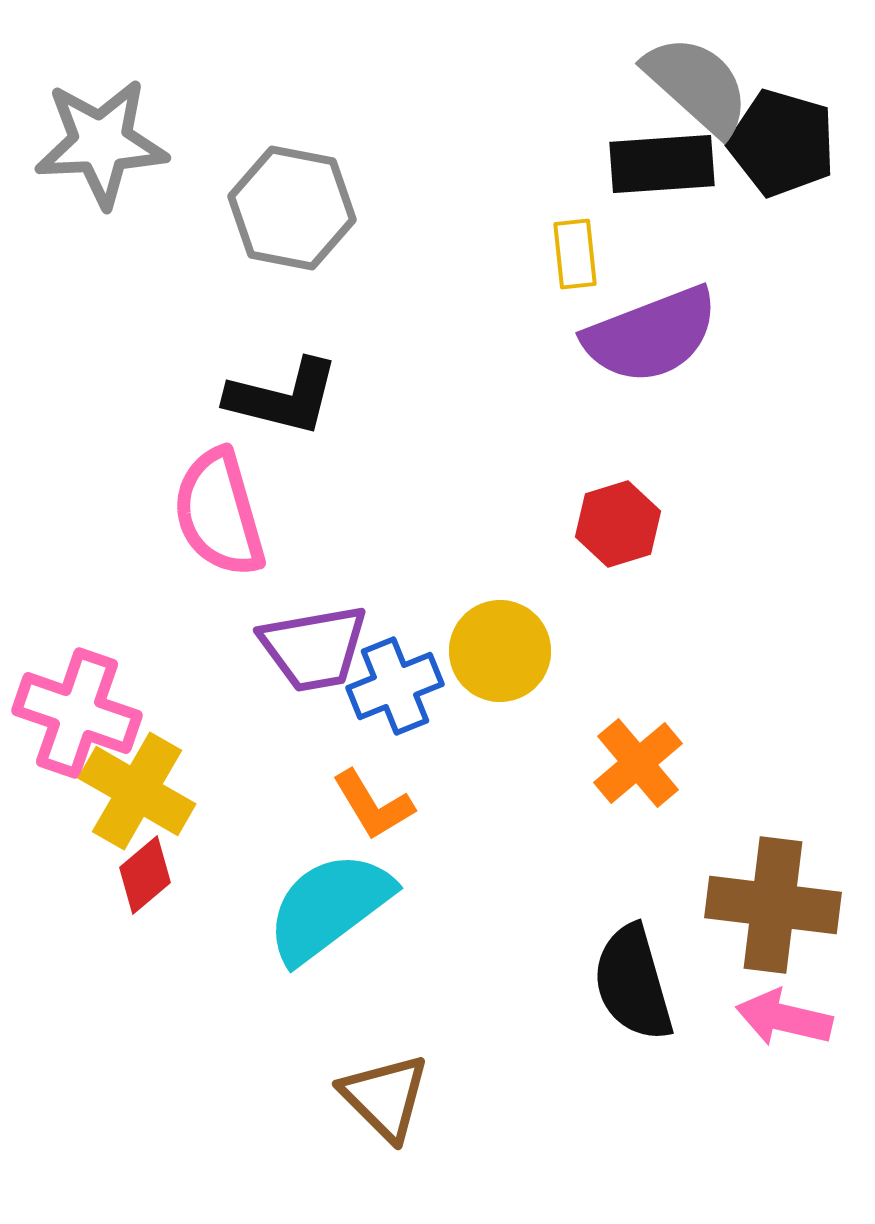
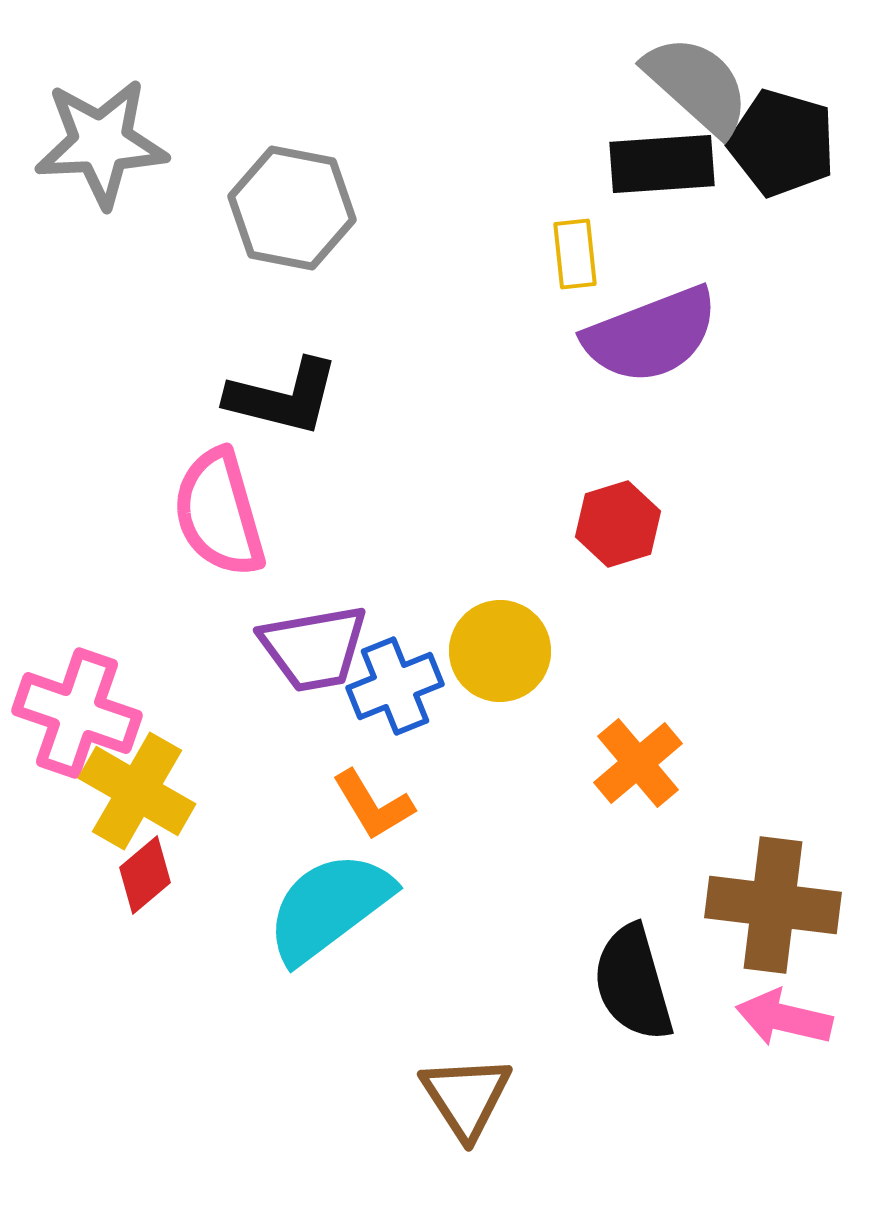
brown triangle: moved 81 px right; rotated 12 degrees clockwise
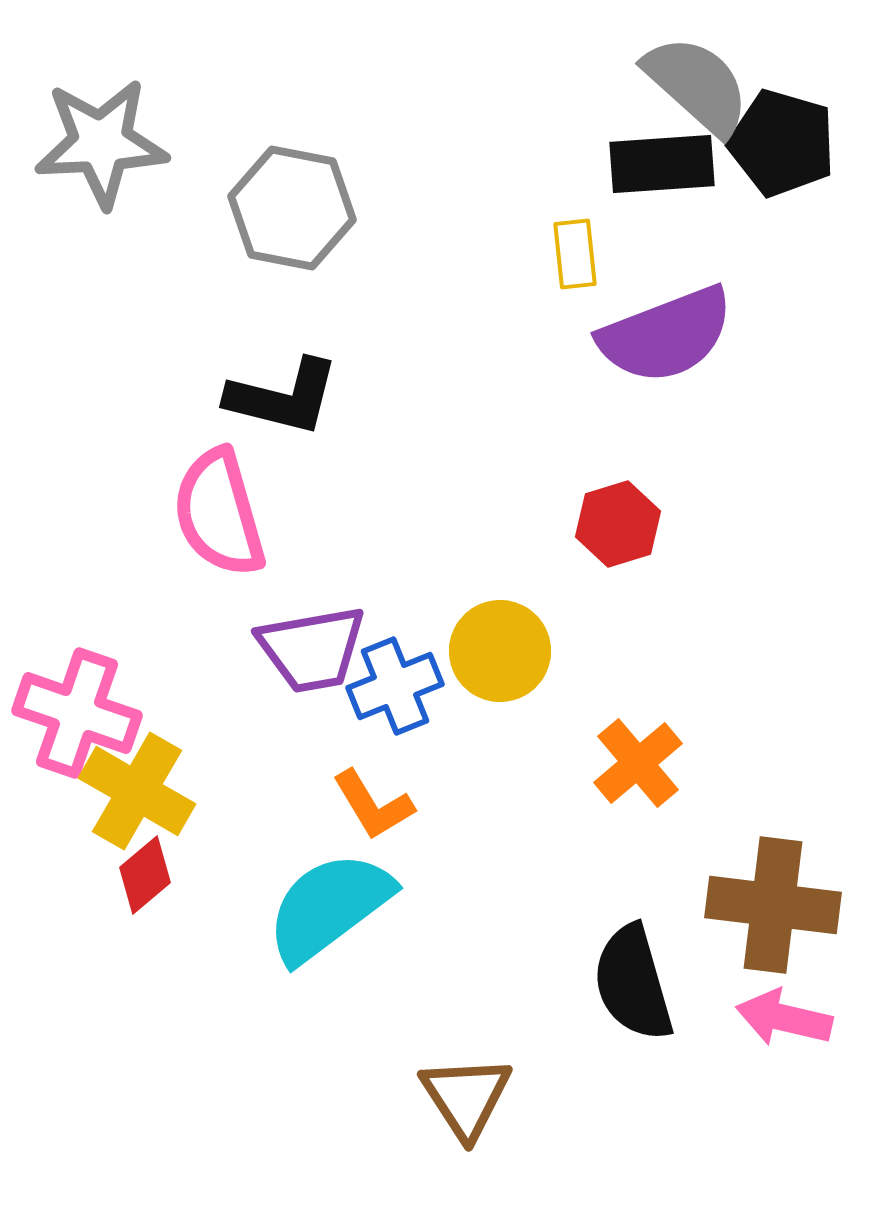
purple semicircle: moved 15 px right
purple trapezoid: moved 2 px left, 1 px down
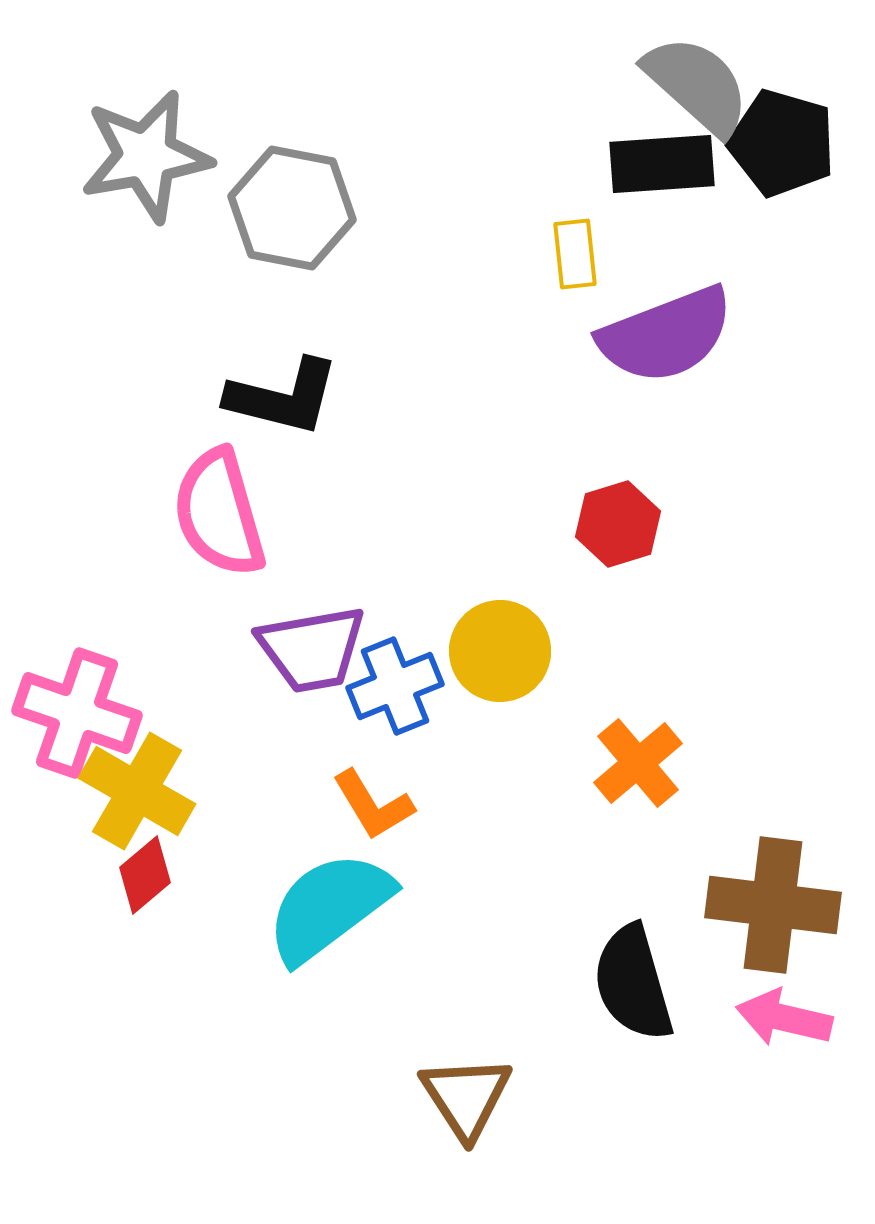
gray star: moved 45 px right, 13 px down; rotated 7 degrees counterclockwise
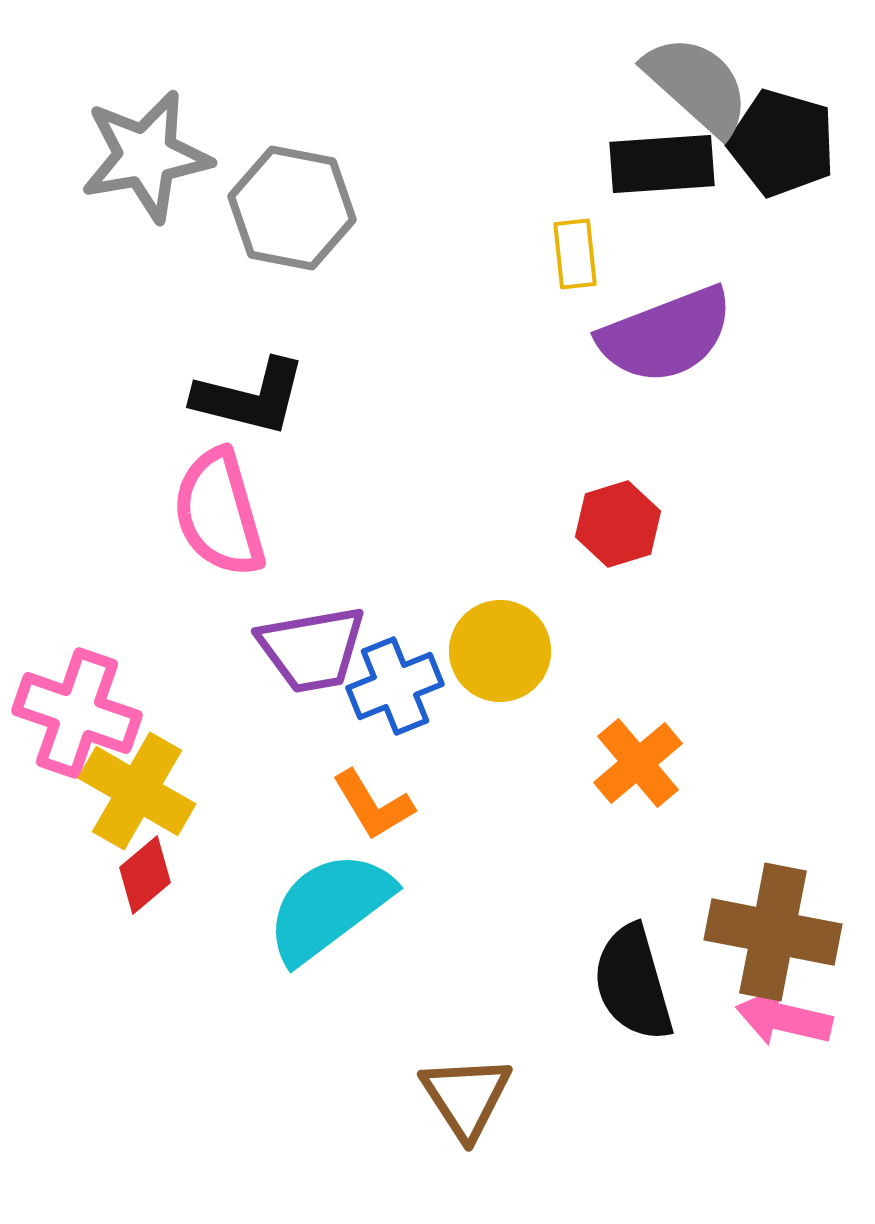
black L-shape: moved 33 px left
brown cross: moved 27 px down; rotated 4 degrees clockwise
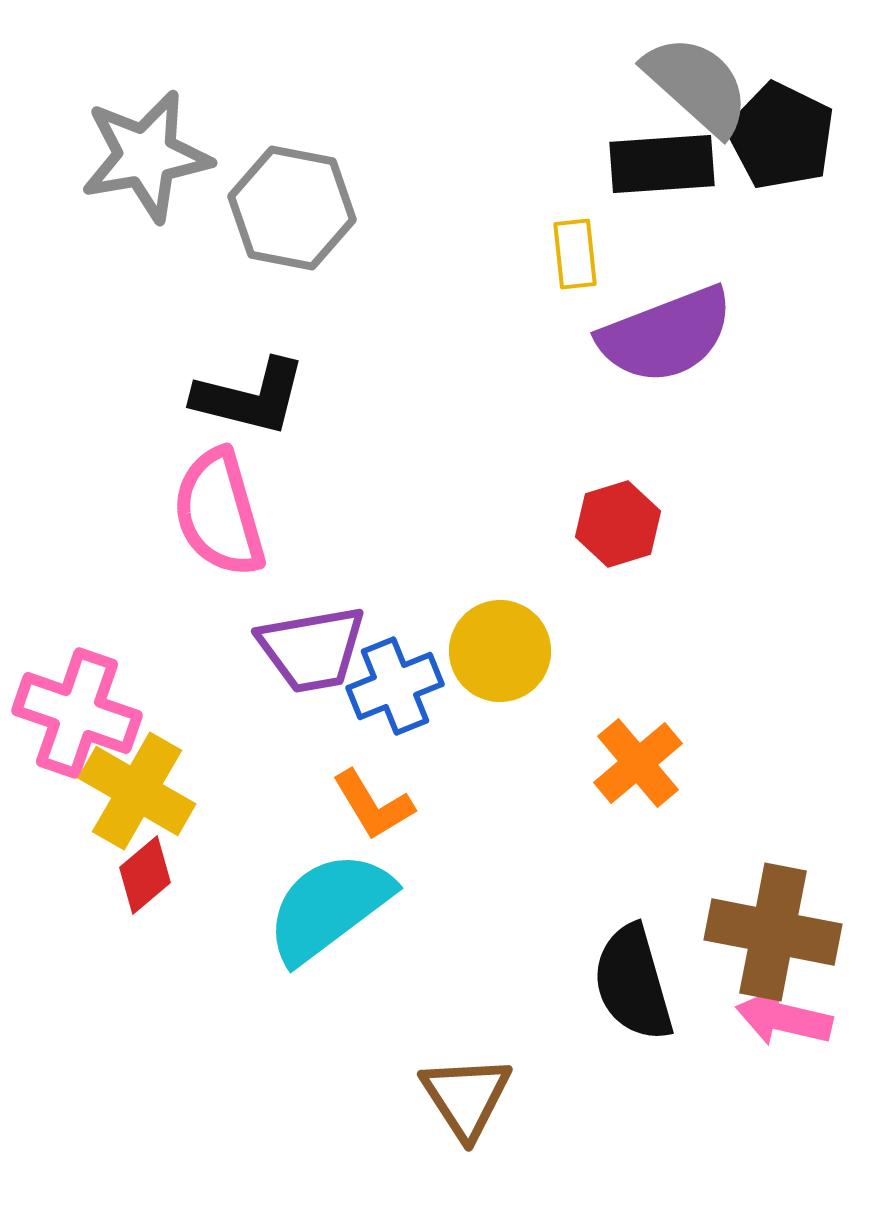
black pentagon: moved 1 px left, 7 px up; rotated 10 degrees clockwise
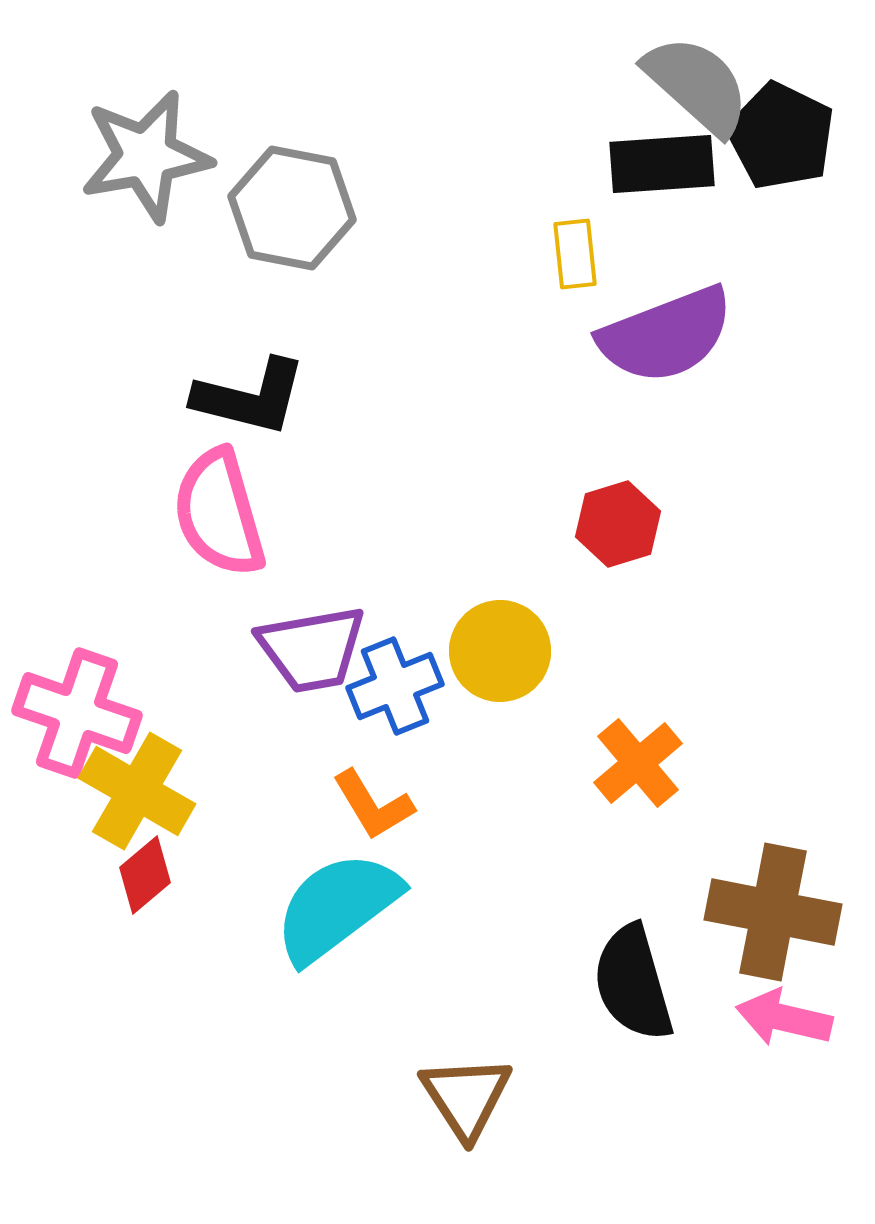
cyan semicircle: moved 8 px right
brown cross: moved 20 px up
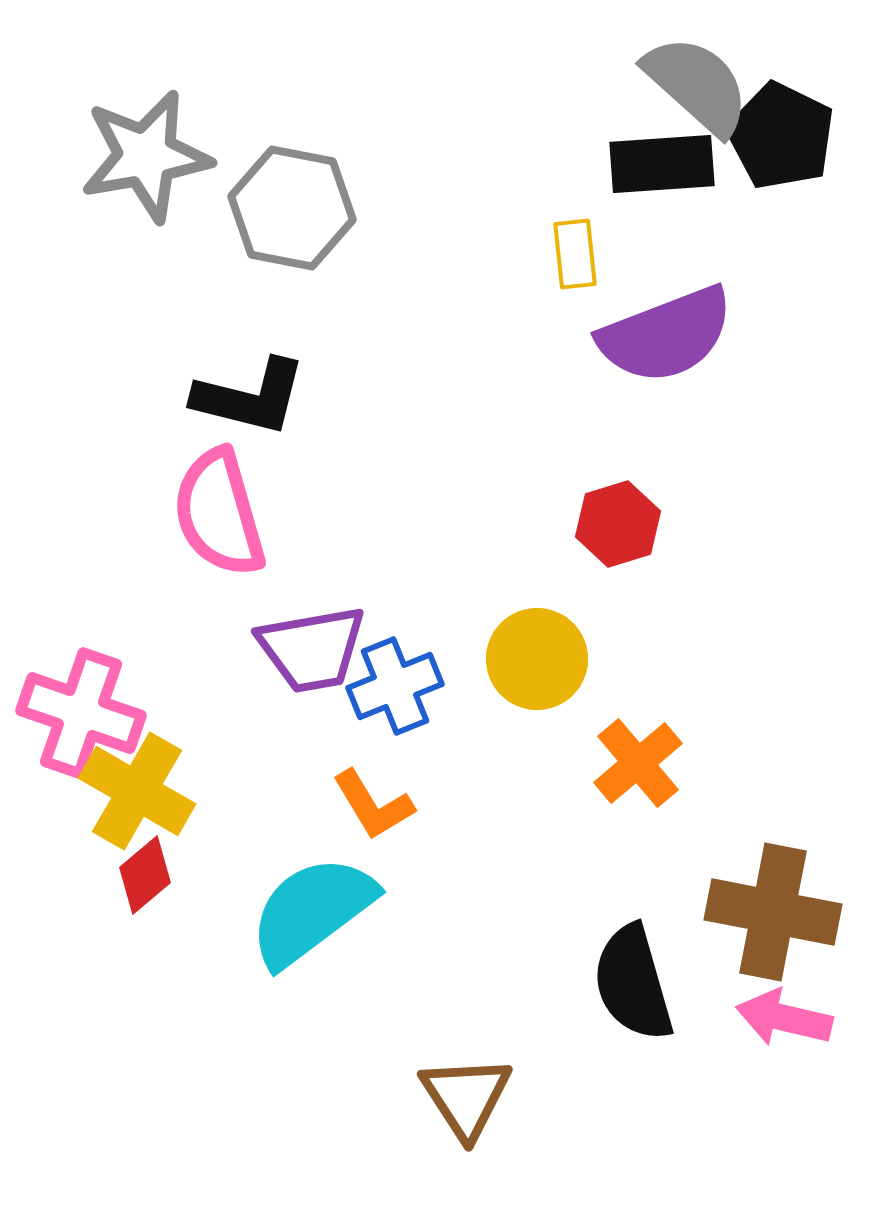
yellow circle: moved 37 px right, 8 px down
pink cross: moved 4 px right
cyan semicircle: moved 25 px left, 4 px down
